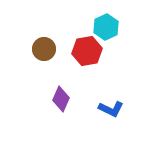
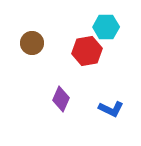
cyan hexagon: rotated 25 degrees clockwise
brown circle: moved 12 px left, 6 px up
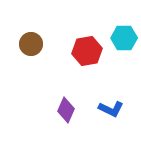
cyan hexagon: moved 18 px right, 11 px down
brown circle: moved 1 px left, 1 px down
purple diamond: moved 5 px right, 11 px down
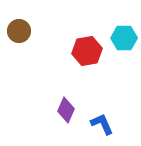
brown circle: moved 12 px left, 13 px up
blue L-shape: moved 9 px left, 15 px down; rotated 140 degrees counterclockwise
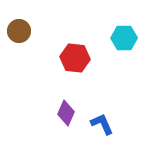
red hexagon: moved 12 px left, 7 px down; rotated 16 degrees clockwise
purple diamond: moved 3 px down
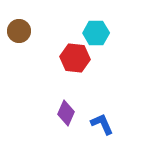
cyan hexagon: moved 28 px left, 5 px up
